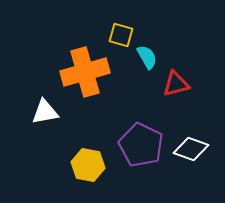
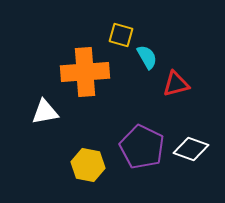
orange cross: rotated 12 degrees clockwise
purple pentagon: moved 1 px right, 2 px down
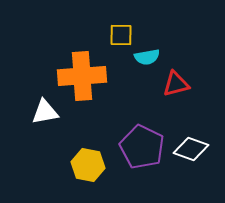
yellow square: rotated 15 degrees counterclockwise
cyan semicircle: rotated 110 degrees clockwise
orange cross: moved 3 px left, 4 px down
